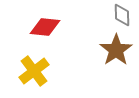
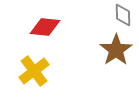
gray diamond: moved 1 px right
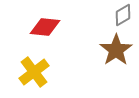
gray diamond: rotated 60 degrees clockwise
yellow cross: moved 1 px down
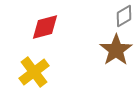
gray diamond: moved 1 px right, 1 px down
red diamond: rotated 20 degrees counterclockwise
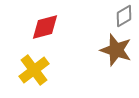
brown star: rotated 20 degrees counterclockwise
yellow cross: moved 2 px up
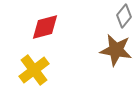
gray diamond: rotated 20 degrees counterclockwise
brown star: rotated 8 degrees counterclockwise
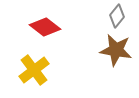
gray diamond: moved 7 px left
red diamond: rotated 52 degrees clockwise
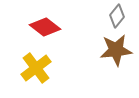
brown star: rotated 16 degrees counterclockwise
yellow cross: moved 2 px right, 2 px up
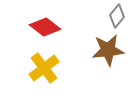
brown star: moved 8 px left
yellow cross: moved 8 px right
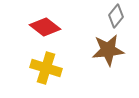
gray diamond: moved 1 px left
yellow cross: moved 2 px right; rotated 36 degrees counterclockwise
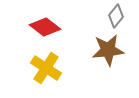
yellow cross: rotated 16 degrees clockwise
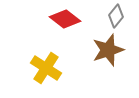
red diamond: moved 20 px right, 8 px up
brown star: rotated 12 degrees counterclockwise
